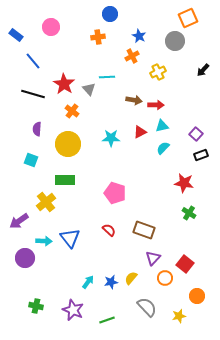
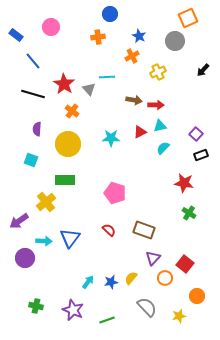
cyan triangle at (162, 126): moved 2 px left
blue triangle at (70, 238): rotated 15 degrees clockwise
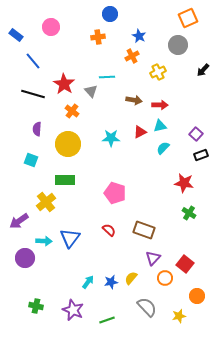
gray circle at (175, 41): moved 3 px right, 4 px down
gray triangle at (89, 89): moved 2 px right, 2 px down
red arrow at (156, 105): moved 4 px right
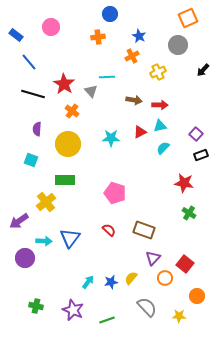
blue line at (33, 61): moved 4 px left, 1 px down
yellow star at (179, 316): rotated 16 degrees clockwise
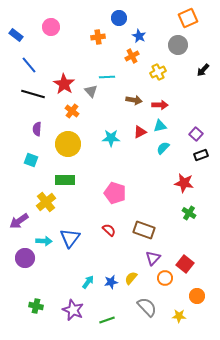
blue circle at (110, 14): moved 9 px right, 4 px down
blue line at (29, 62): moved 3 px down
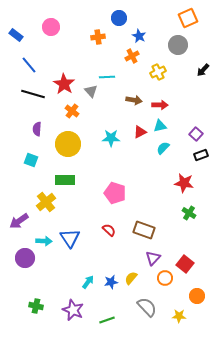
blue triangle at (70, 238): rotated 10 degrees counterclockwise
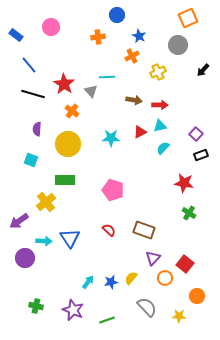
blue circle at (119, 18): moved 2 px left, 3 px up
pink pentagon at (115, 193): moved 2 px left, 3 px up
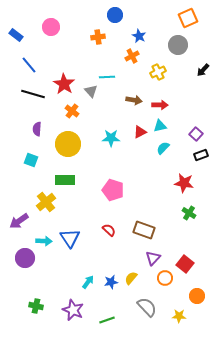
blue circle at (117, 15): moved 2 px left
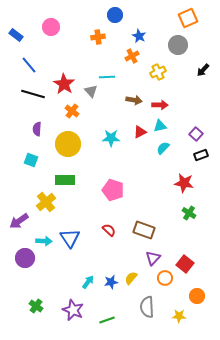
green cross at (36, 306): rotated 24 degrees clockwise
gray semicircle at (147, 307): rotated 140 degrees counterclockwise
